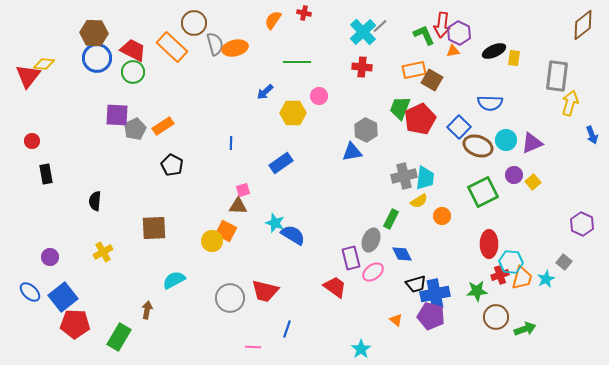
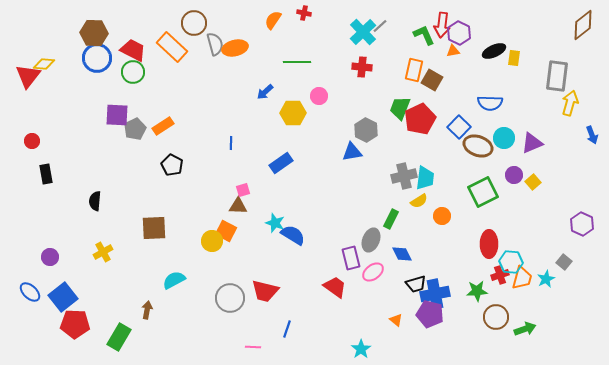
orange rectangle at (414, 70): rotated 65 degrees counterclockwise
cyan circle at (506, 140): moved 2 px left, 2 px up
purple pentagon at (431, 316): moved 1 px left, 2 px up
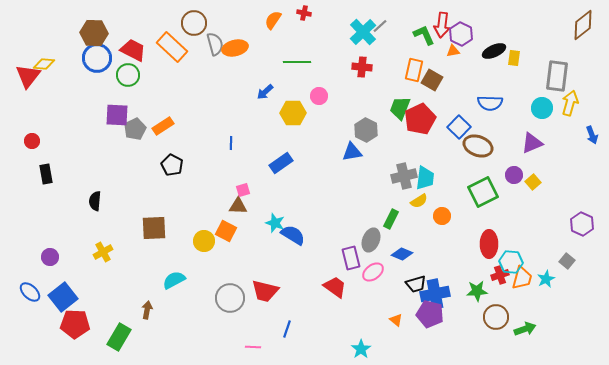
purple hexagon at (459, 33): moved 2 px right, 1 px down
green circle at (133, 72): moved 5 px left, 3 px down
cyan circle at (504, 138): moved 38 px right, 30 px up
yellow circle at (212, 241): moved 8 px left
blue diamond at (402, 254): rotated 40 degrees counterclockwise
gray square at (564, 262): moved 3 px right, 1 px up
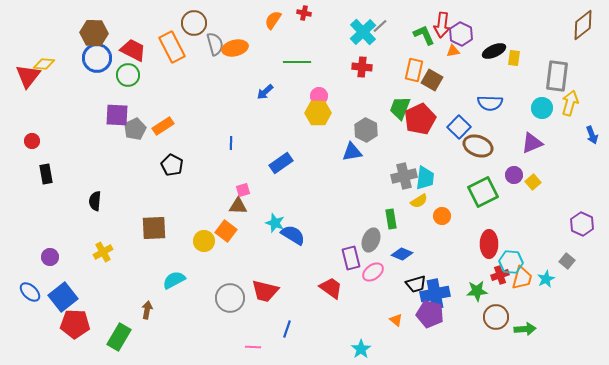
orange rectangle at (172, 47): rotated 20 degrees clockwise
yellow hexagon at (293, 113): moved 25 px right
green rectangle at (391, 219): rotated 36 degrees counterclockwise
orange square at (226, 231): rotated 10 degrees clockwise
red trapezoid at (335, 287): moved 4 px left, 1 px down
green arrow at (525, 329): rotated 15 degrees clockwise
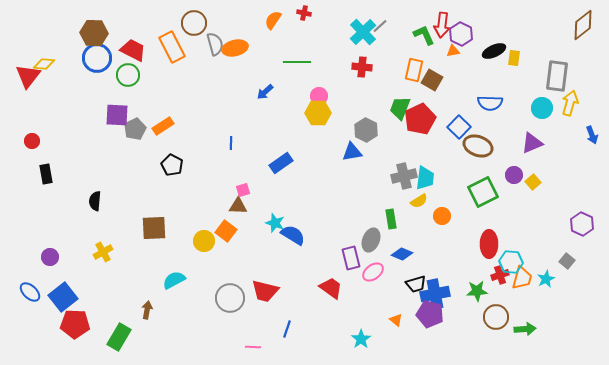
cyan star at (361, 349): moved 10 px up
